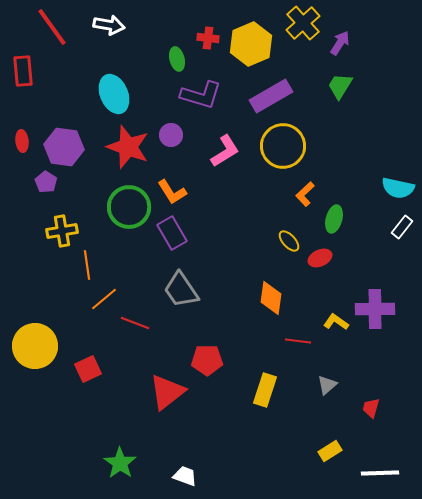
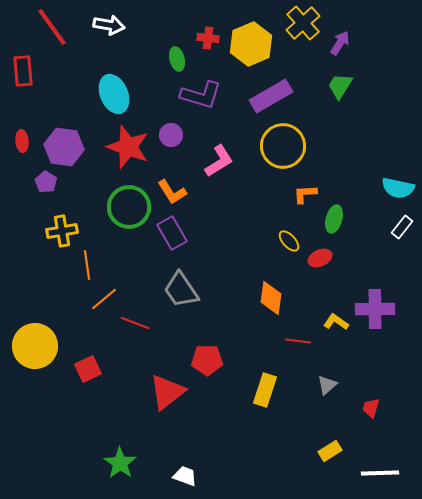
pink L-shape at (225, 151): moved 6 px left, 10 px down
orange L-shape at (305, 194): rotated 40 degrees clockwise
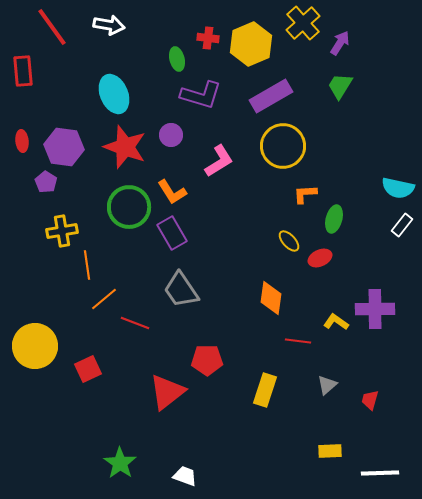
red star at (128, 147): moved 3 px left
white rectangle at (402, 227): moved 2 px up
red trapezoid at (371, 408): moved 1 px left, 8 px up
yellow rectangle at (330, 451): rotated 30 degrees clockwise
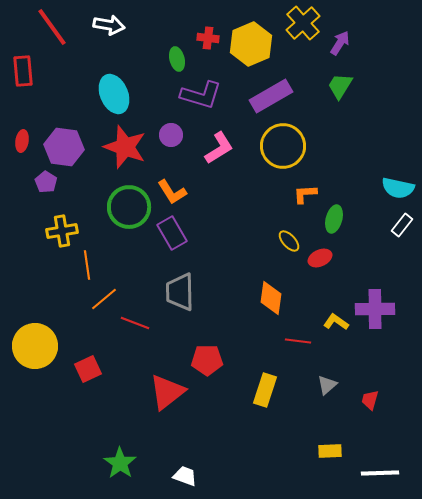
red ellipse at (22, 141): rotated 15 degrees clockwise
pink L-shape at (219, 161): moved 13 px up
gray trapezoid at (181, 290): moved 1 px left, 2 px down; rotated 33 degrees clockwise
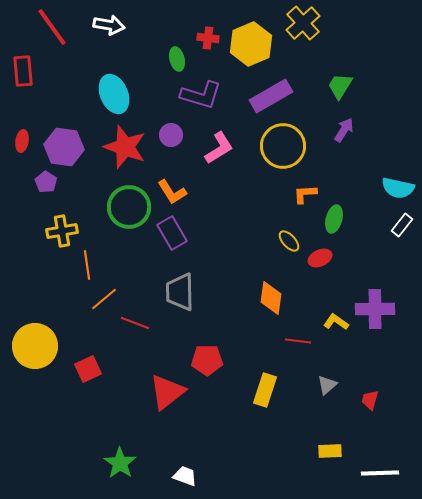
purple arrow at (340, 43): moved 4 px right, 87 px down
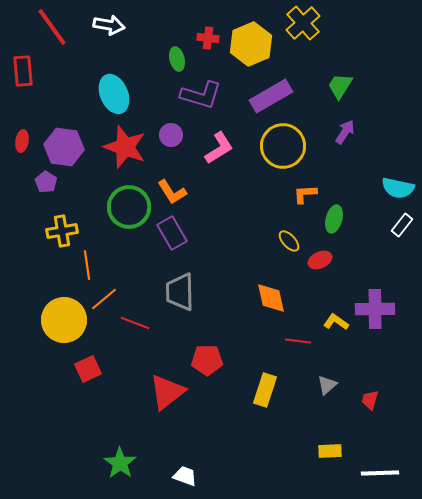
purple arrow at (344, 130): moved 1 px right, 2 px down
red ellipse at (320, 258): moved 2 px down
orange diamond at (271, 298): rotated 20 degrees counterclockwise
yellow circle at (35, 346): moved 29 px right, 26 px up
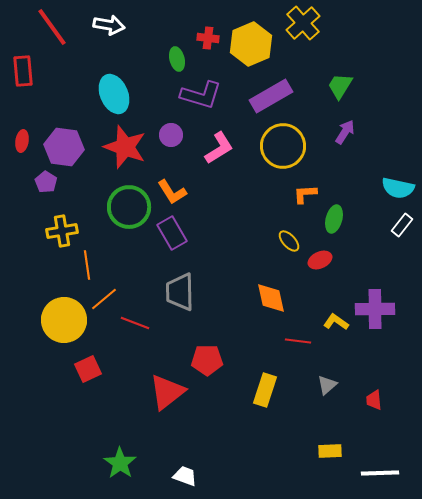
red trapezoid at (370, 400): moved 4 px right; rotated 20 degrees counterclockwise
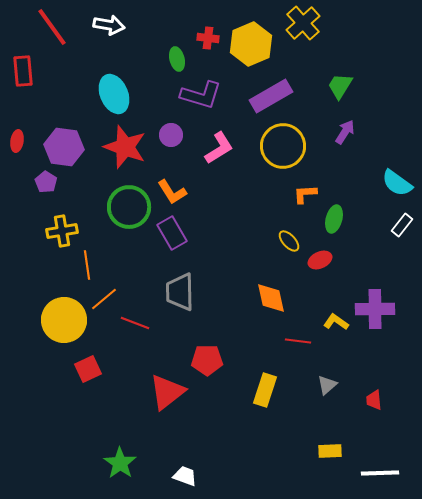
red ellipse at (22, 141): moved 5 px left
cyan semicircle at (398, 188): moved 1 px left, 5 px up; rotated 24 degrees clockwise
